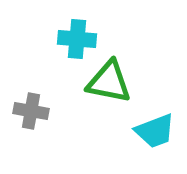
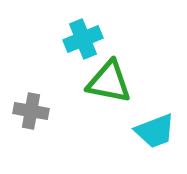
cyan cross: moved 6 px right; rotated 27 degrees counterclockwise
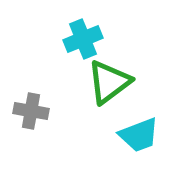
green triangle: rotated 48 degrees counterclockwise
cyan trapezoid: moved 16 px left, 4 px down
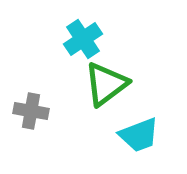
cyan cross: rotated 12 degrees counterclockwise
green triangle: moved 3 px left, 2 px down
